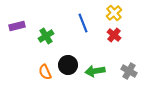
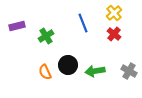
red cross: moved 1 px up
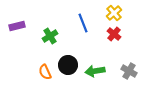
green cross: moved 4 px right
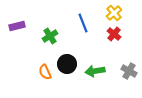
black circle: moved 1 px left, 1 px up
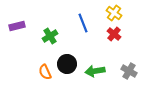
yellow cross: rotated 14 degrees counterclockwise
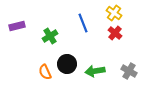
red cross: moved 1 px right, 1 px up
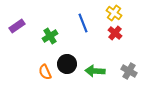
purple rectangle: rotated 21 degrees counterclockwise
green arrow: rotated 12 degrees clockwise
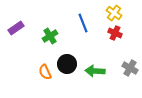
purple rectangle: moved 1 px left, 2 px down
red cross: rotated 16 degrees counterclockwise
gray cross: moved 1 px right, 3 px up
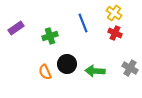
green cross: rotated 14 degrees clockwise
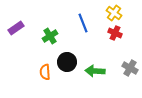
green cross: rotated 14 degrees counterclockwise
black circle: moved 2 px up
orange semicircle: rotated 21 degrees clockwise
